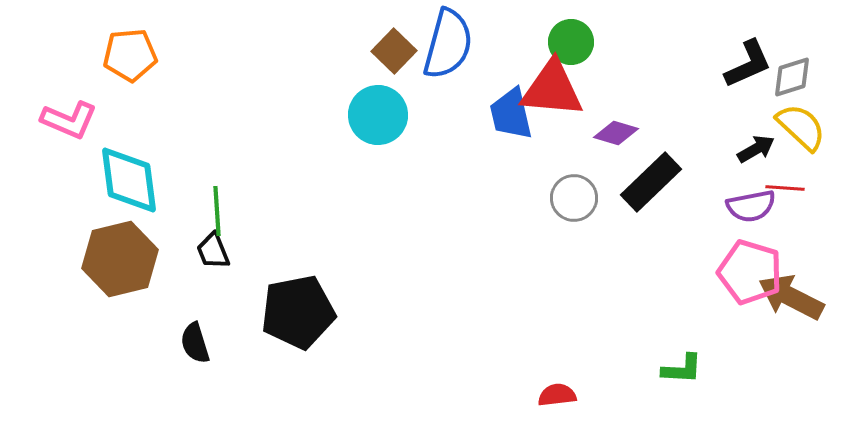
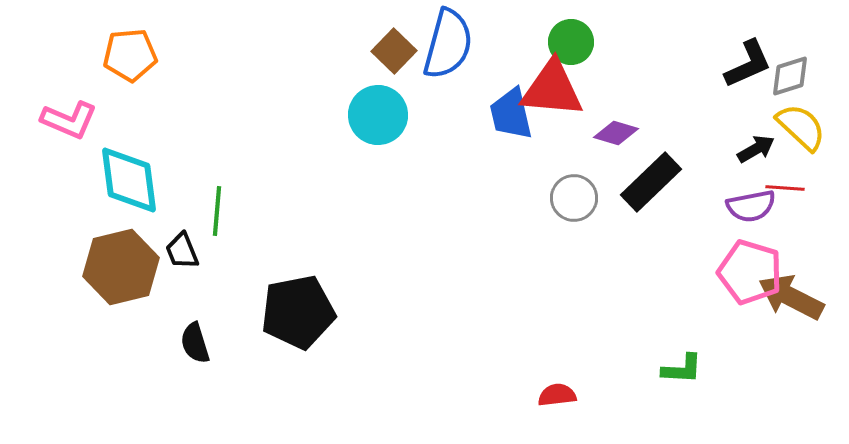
gray diamond: moved 2 px left, 1 px up
green line: rotated 9 degrees clockwise
black trapezoid: moved 31 px left
brown hexagon: moved 1 px right, 8 px down
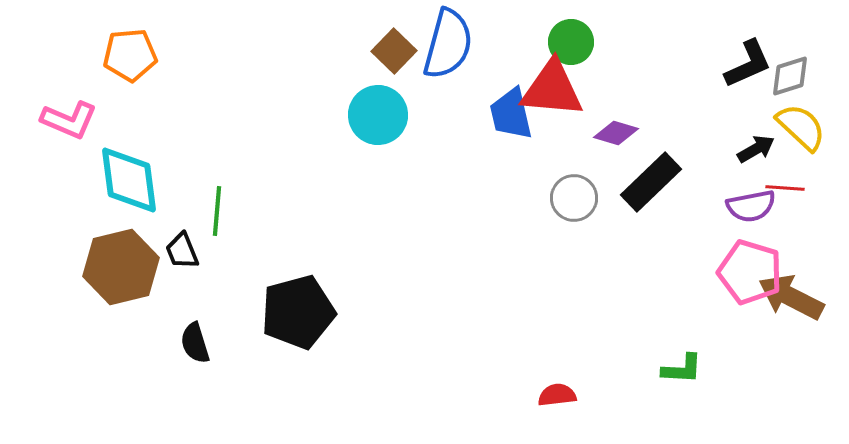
black pentagon: rotated 4 degrees counterclockwise
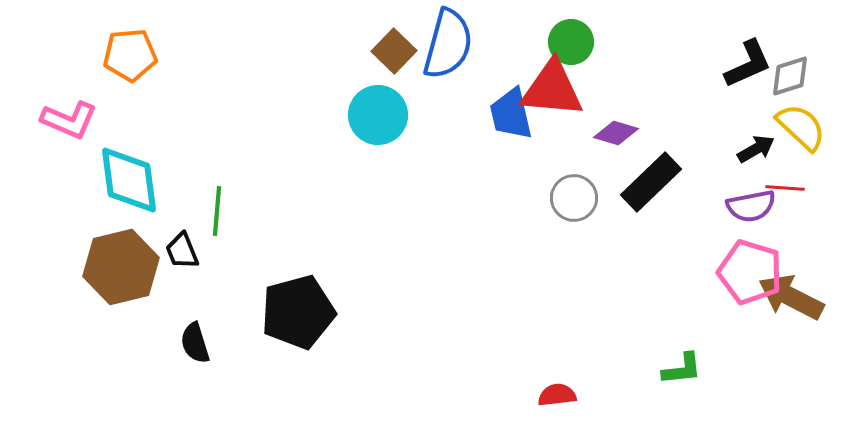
green L-shape: rotated 9 degrees counterclockwise
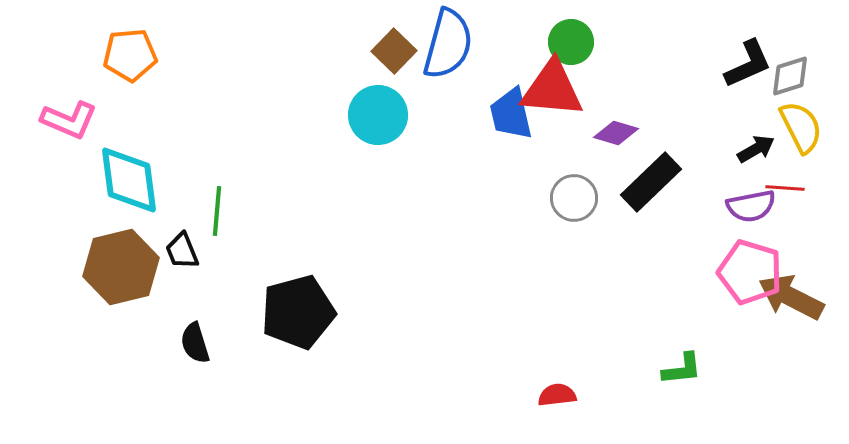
yellow semicircle: rotated 20 degrees clockwise
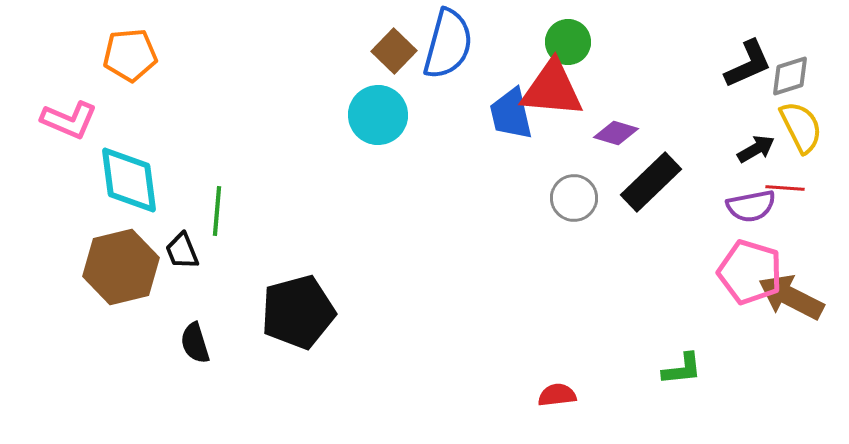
green circle: moved 3 px left
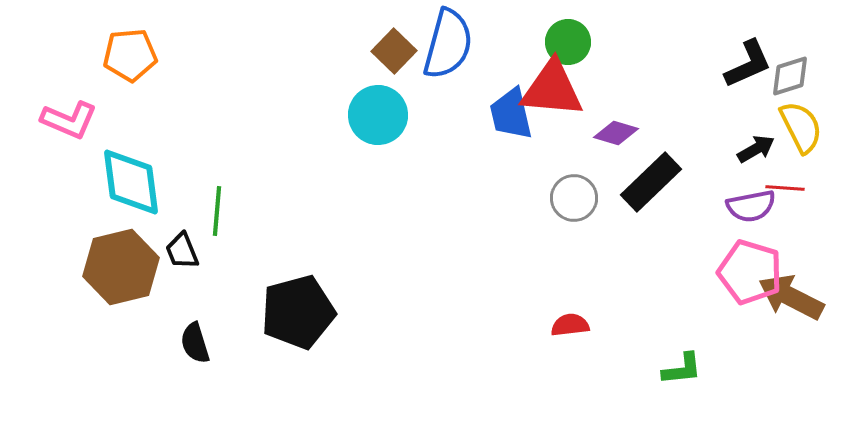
cyan diamond: moved 2 px right, 2 px down
red semicircle: moved 13 px right, 70 px up
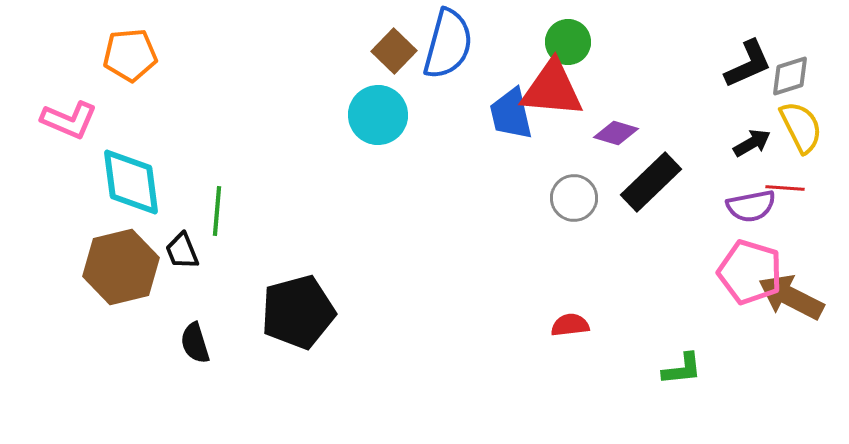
black arrow: moved 4 px left, 6 px up
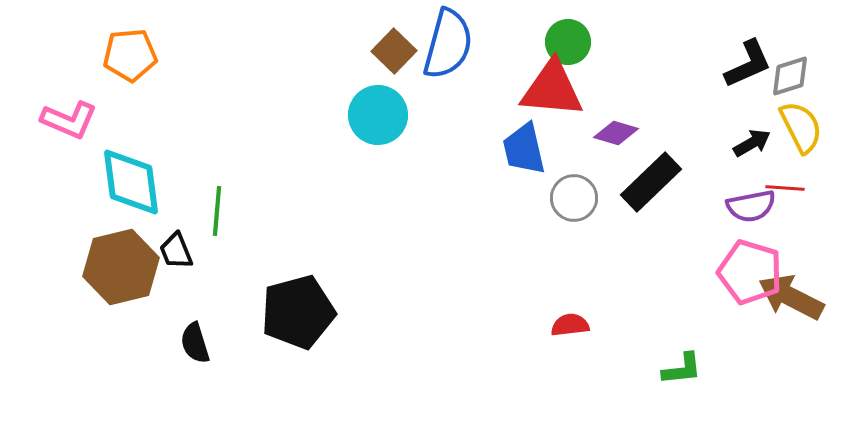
blue trapezoid: moved 13 px right, 35 px down
black trapezoid: moved 6 px left
